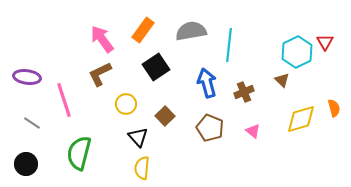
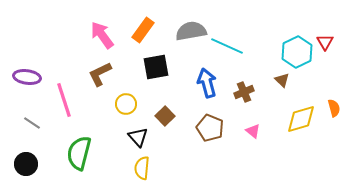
pink arrow: moved 4 px up
cyan line: moved 2 px left, 1 px down; rotated 72 degrees counterclockwise
black square: rotated 24 degrees clockwise
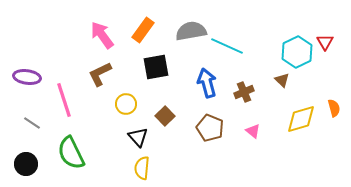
green semicircle: moved 8 px left; rotated 40 degrees counterclockwise
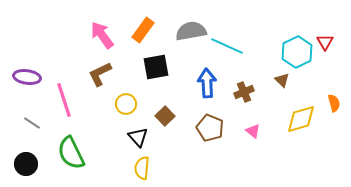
blue arrow: rotated 12 degrees clockwise
orange semicircle: moved 5 px up
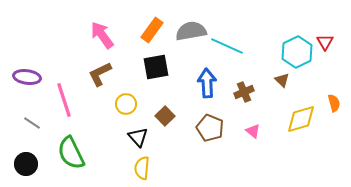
orange rectangle: moved 9 px right
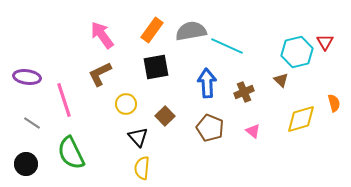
cyan hexagon: rotated 12 degrees clockwise
brown triangle: moved 1 px left
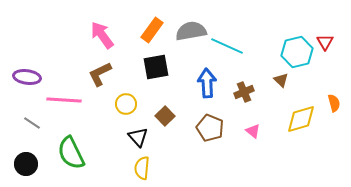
pink line: rotated 68 degrees counterclockwise
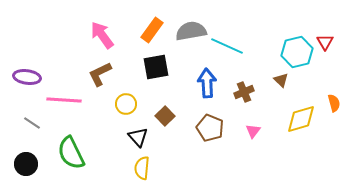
pink triangle: rotated 28 degrees clockwise
